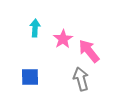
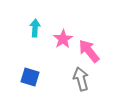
blue square: rotated 18 degrees clockwise
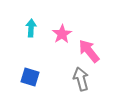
cyan arrow: moved 4 px left
pink star: moved 1 px left, 5 px up
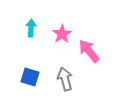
gray arrow: moved 16 px left
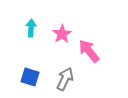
gray arrow: rotated 40 degrees clockwise
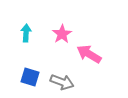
cyan arrow: moved 5 px left, 5 px down
pink arrow: moved 3 px down; rotated 20 degrees counterclockwise
gray arrow: moved 3 px left, 3 px down; rotated 85 degrees clockwise
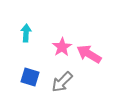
pink star: moved 13 px down
gray arrow: rotated 115 degrees clockwise
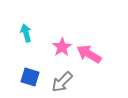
cyan arrow: rotated 18 degrees counterclockwise
